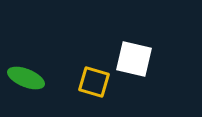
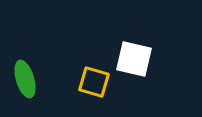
green ellipse: moved 1 px left, 1 px down; rotated 51 degrees clockwise
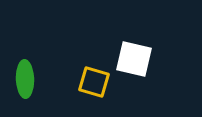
green ellipse: rotated 15 degrees clockwise
